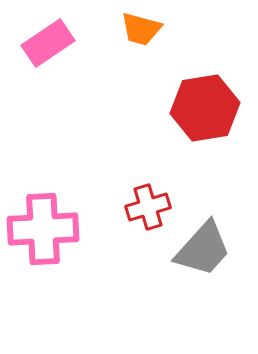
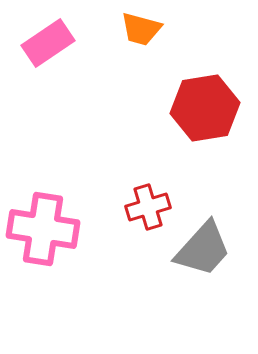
pink cross: rotated 12 degrees clockwise
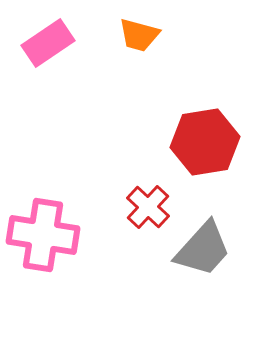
orange trapezoid: moved 2 px left, 6 px down
red hexagon: moved 34 px down
red cross: rotated 30 degrees counterclockwise
pink cross: moved 6 px down
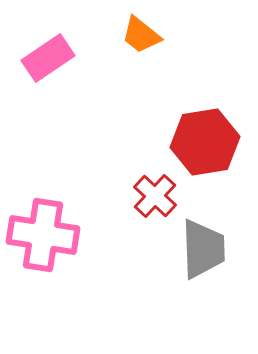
orange trapezoid: moved 2 px right; rotated 24 degrees clockwise
pink rectangle: moved 15 px down
red cross: moved 7 px right, 11 px up
gray trapezoid: rotated 44 degrees counterclockwise
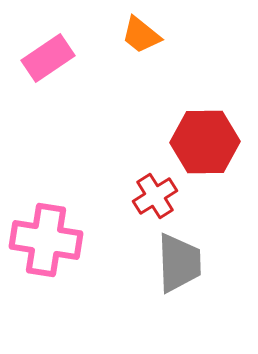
red hexagon: rotated 8 degrees clockwise
red cross: rotated 15 degrees clockwise
pink cross: moved 3 px right, 5 px down
gray trapezoid: moved 24 px left, 14 px down
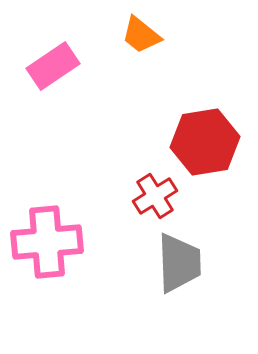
pink rectangle: moved 5 px right, 8 px down
red hexagon: rotated 8 degrees counterclockwise
pink cross: moved 1 px right, 2 px down; rotated 14 degrees counterclockwise
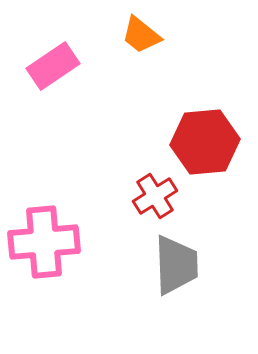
red hexagon: rotated 4 degrees clockwise
pink cross: moved 3 px left
gray trapezoid: moved 3 px left, 2 px down
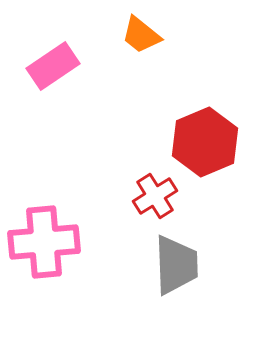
red hexagon: rotated 18 degrees counterclockwise
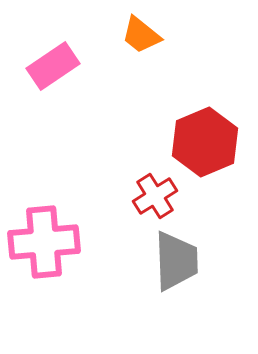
gray trapezoid: moved 4 px up
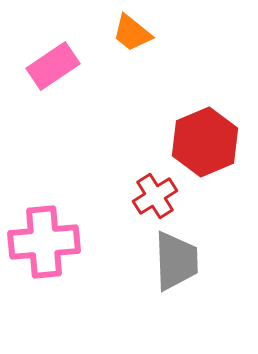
orange trapezoid: moved 9 px left, 2 px up
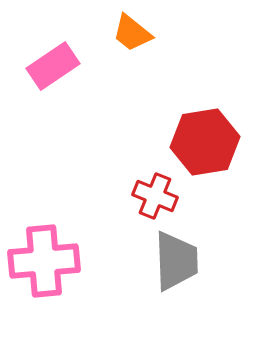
red hexagon: rotated 14 degrees clockwise
red cross: rotated 36 degrees counterclockwise
pink cross: moved 19 px down
